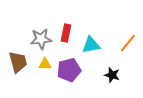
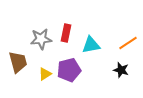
orange line: rotated 18 degrees clockwise
yellow triangle: moved 10 px down; rotated 32 degrees counterclockwise
black star: moved 9 px right, 5 px up
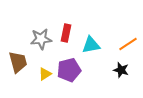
orange line: moved 1 px down
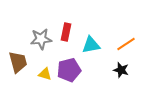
red rectangle: moved 1 px up
orange line: moved 2 px left
yellow triangle: rotated 48 degrees clockwise
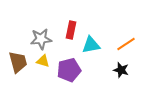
red rectangle: moved 5 px right, 2 px up
yellow triangle: moved 2 px left, 13 px up
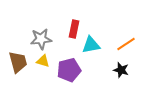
red rectangle: moved 3 px right, 1 px up
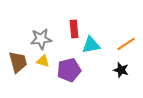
red rectangle: rotated 18 degrees counterclockwise
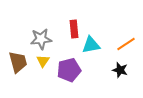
yellow triangle: rotated 48 degrees clockwise
black star: moved 1 px left
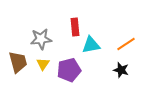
red rectangle: moved 1 px right, 2 px up
yellow triangle: moved 3 px down
black star: moved 1 px right
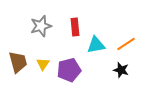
gray star: moved 13 px up; rotated 10 degrees counterclockwise
cyan triangle: moved 5 px right
